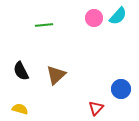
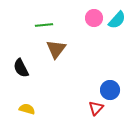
cyan semicircle: moved 1 px left, 4 px down
black semicircle: moved 3 px up
brown triangle: moved 26 px up; rotated 10 degrees counterclockwise
blue circle: moved 11 px left, 1 px down
yellow semicircle: moved 7 px right
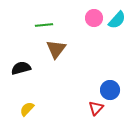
black semicircle: rotated 102 degrees clockwise
yellow semicircle: rotated 63 degrees counterclockwise
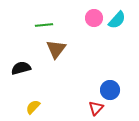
yellow semicircle: moved 6 px right, 2 px up
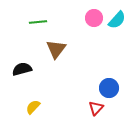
green line: moved 6 px left, 3 px up
black semicircle: moved 1 px right, 1 px down
blue circle: moved 1 px left, 2 px up
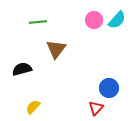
pink circle: moved 2 px down
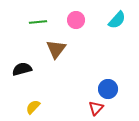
pink circle: moved 18 px left
blue circle: moved 1 px left, 1 px down
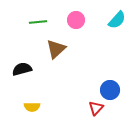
brown triangle: rotated 10 degrees clockwise
blue circle: moved 2 px right, 1 px down
yellow semicircle: moved 1 px left; rotated 133 degrees counterclockwise
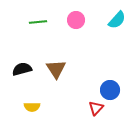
brown triangle: moved 20 px down; rotated 20 degrees counterclockwise
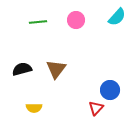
cyan semicircle: moved 3 px up
brown triangle: rotated 10 degrees clockwise
yellow semicircle: moved 2 px right, 1 px down
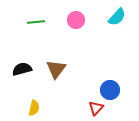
green line: moved 2 px left
yellow semicircle: rotated 77 degrees counterclockwise
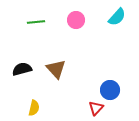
brown triangle: rotated 20 degrees counterclockwise
